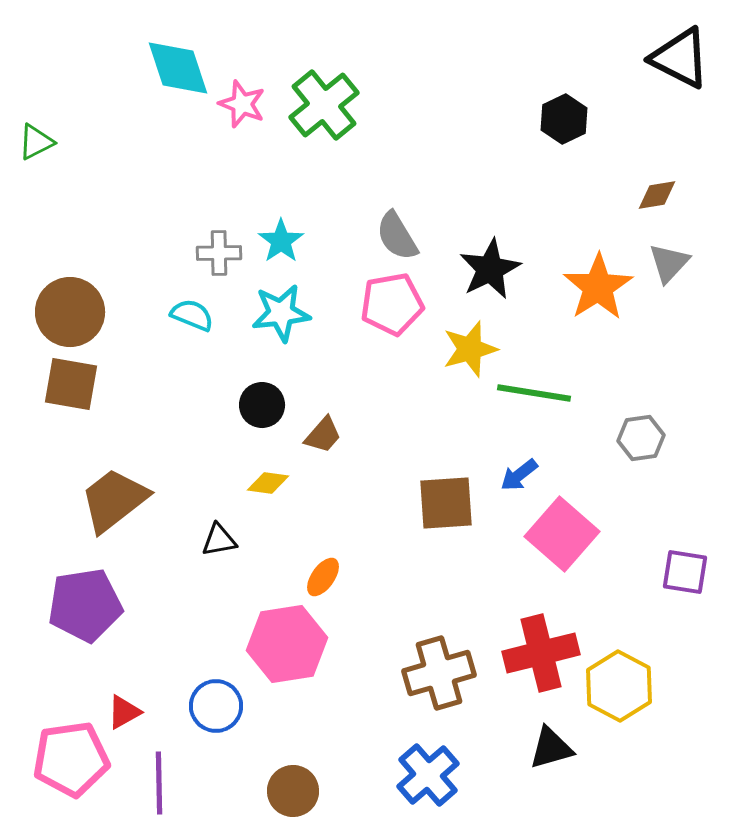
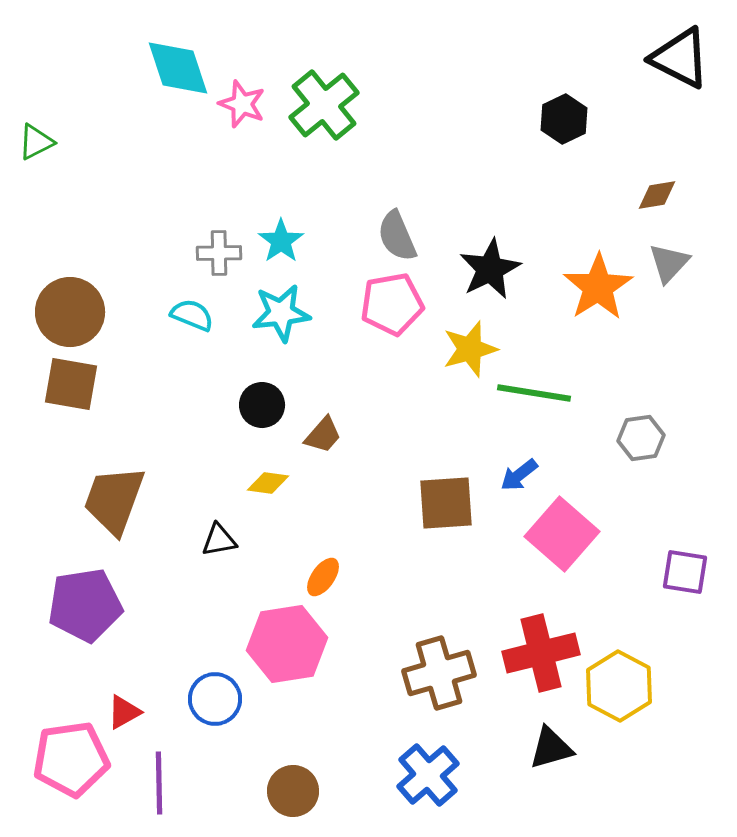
gray semicircle at (397, 236): rotated 8 degrees clockwise
brown trapezoid at (114, 500): rotated 32 degrees counterclockwise
blue circle at (216, 706): moved 1 px left, 7 px up
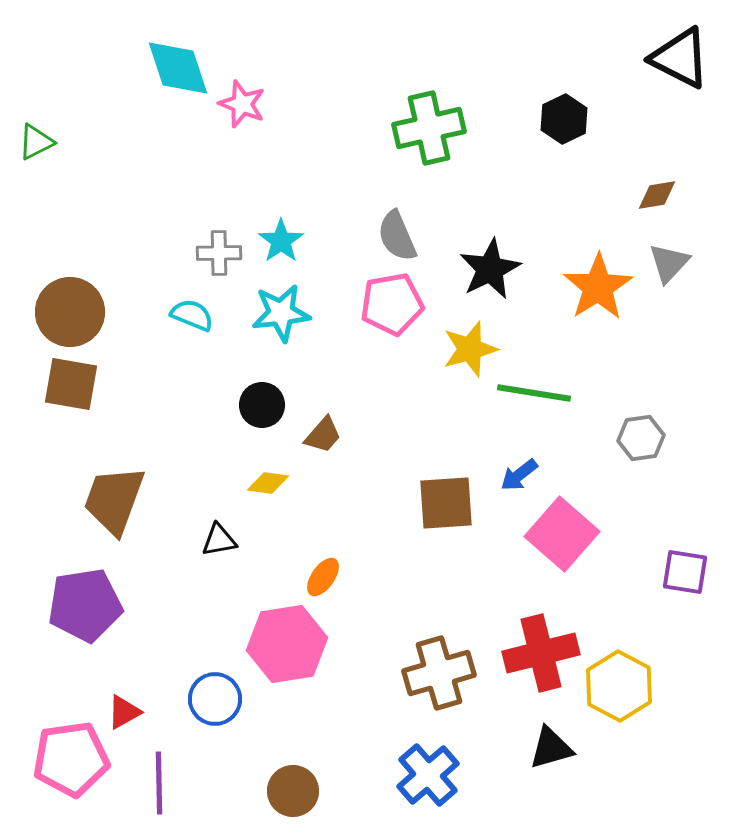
green cross at (324, 105): moved 105 px right, 23 px down; rotated 26 degrees clockwise
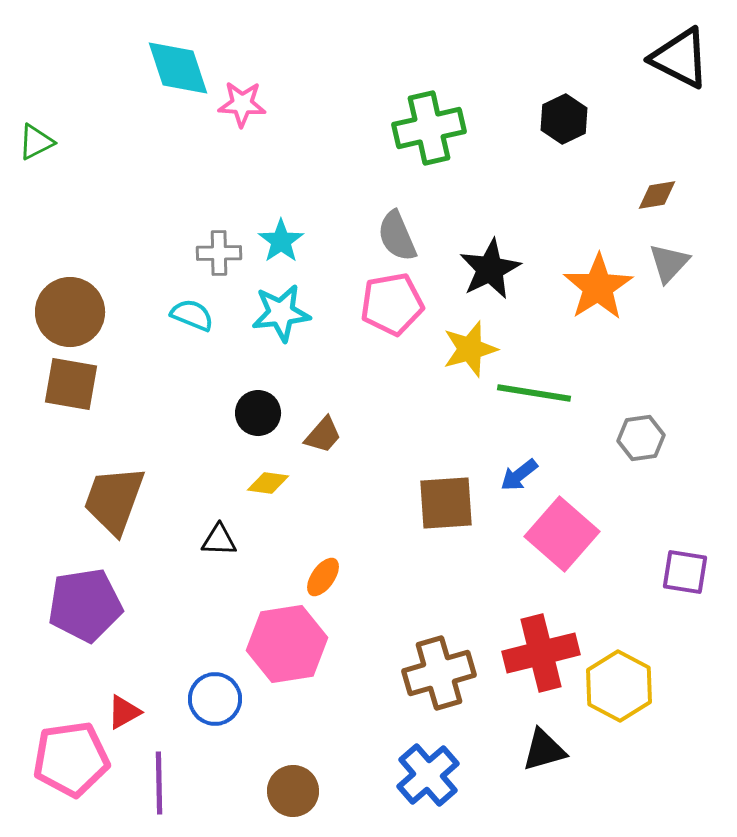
pink star at (242, 104): rotated 18 degrees counterclockwise
black circle at (262, 405): moved 4 px left, 8 px down
black triangle at (219, 540): rotated 12 degrees clockwise
black triangle at (551, 748): moved 7 px left, 2 px down
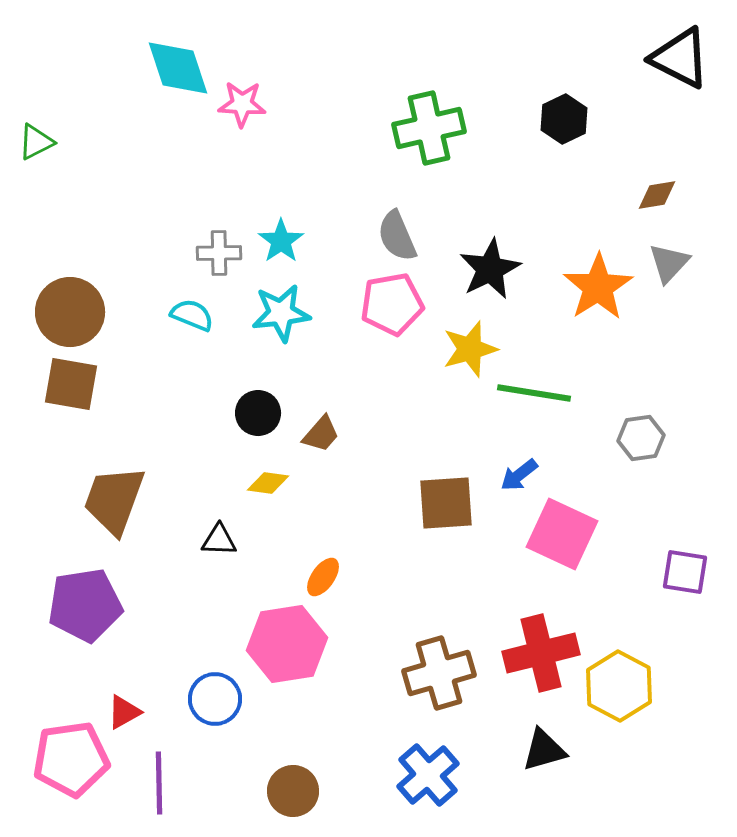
brown trapezoid at (323, 435): moved 2 px left, 1 px up
pink square at (562, 534): rotated 16 degrees counterclockwise
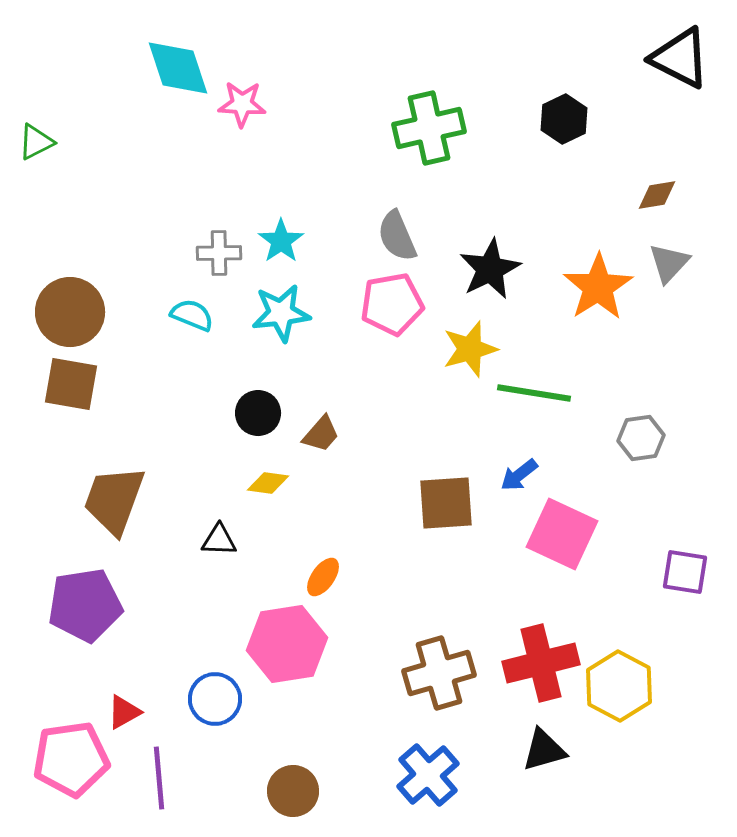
red cross at (541, 653): moved 10 px down
purple line at (159, 783): moved 5 px up; rotated 4 degrees counterclockwise
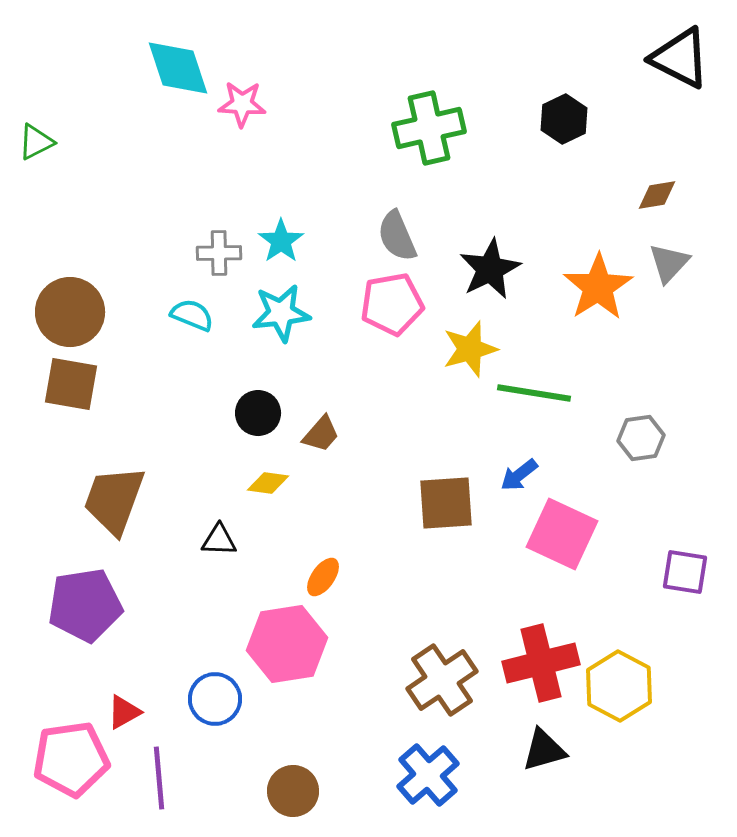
brown cross at (439, 673): moved 3 px right, 7 px down; rotated 18 degrees counterclockwise
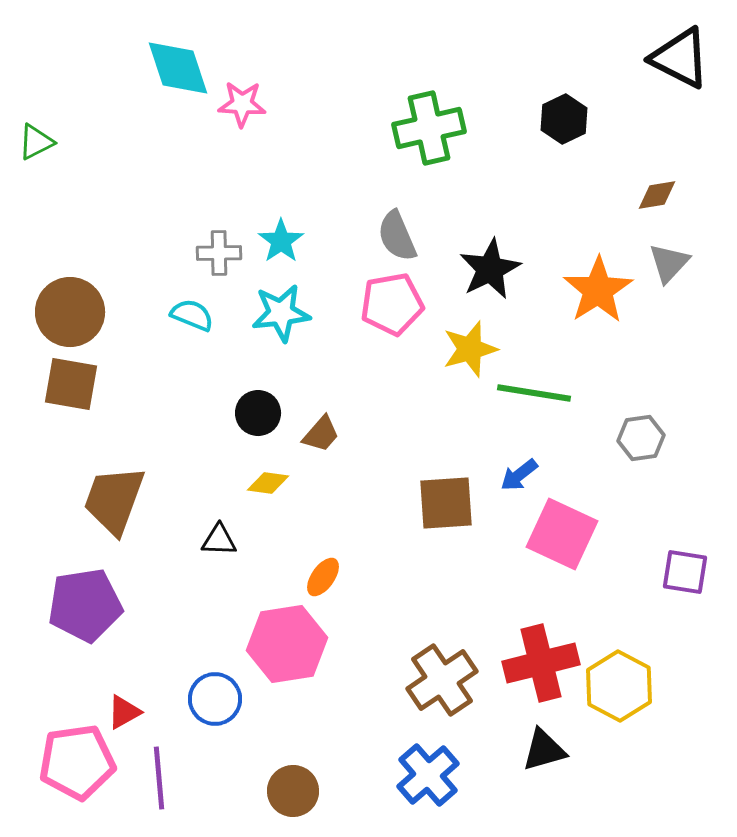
orange star at (598, 287): moved 3 px down
pink pentagon at (71, 759): moved 6 px right, 3 px down
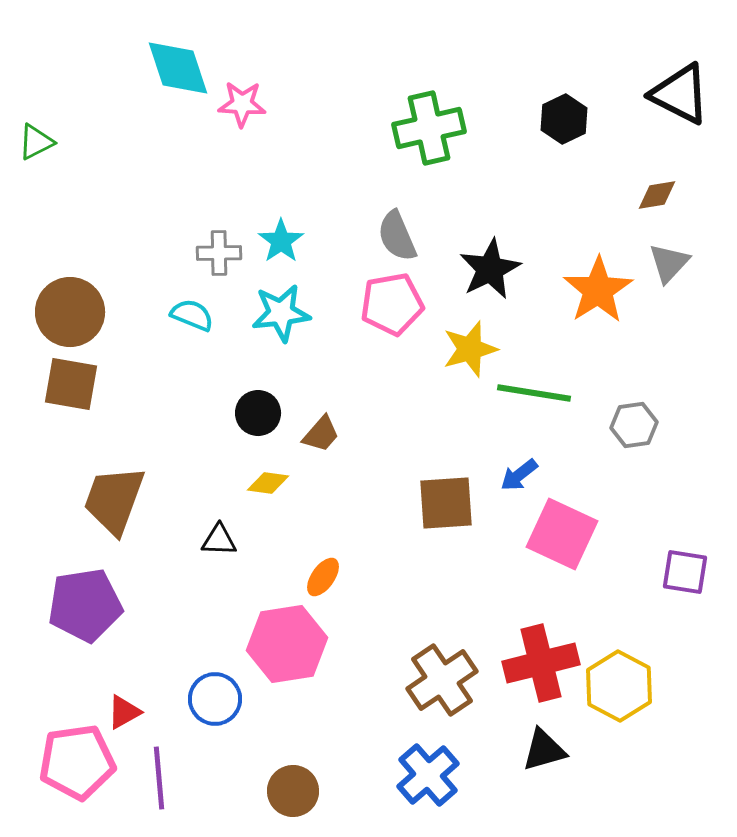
black triangle at (680, 58): moved 36 px down
gray hexagon at (641, 438): moved 7 px left, 13 px up
